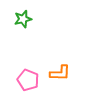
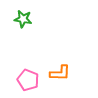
green star: rotated 24 degrees clockwise
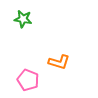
orange L-shape: moved 1 px left, 11 px up; rotated 15 degrees clockwise
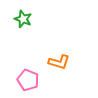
green star: rotated 12 degrees clockwise
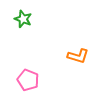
orange L-shape: moved 19 px right, 6 px up
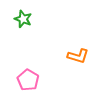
pink pentagon: rotated 10 degrees clockwise
